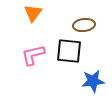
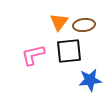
orange triangle: moved 26 px right, 9 px down
black square: rotated 12 degrees counterclockwise
blue star: moved 3 px left, 1 px up
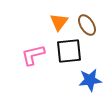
brown ellipse: moved 3 px right; rotated 65 degrees clockwise
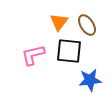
black square: rotated 12 degrees clockwise
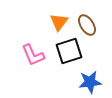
black square: rotated 24 degrees counterclockwise
pink L-shape: rotated 100 degrees counterclockwise
blue star: moved 2 px down
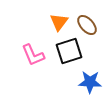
brown ellipse: rotated 10 degrees counterclockwise
blue star: rotated 10 degrees clockwise
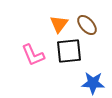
orange triangle: moved 2 px down
black square: rotated 12 degrees clockwise
blue star: moved 3 px right, 1 px down
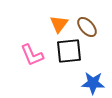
brown ellipse: moved 2 px down
pink L-shape: moved 1 px left
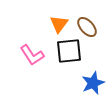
pink L-shape: rotated 10 degrees counterclockwise
blue star: rotated 25 degrees counterclockwise
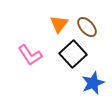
black square: moved 4 px right, 3 px down; rotated 36 degrees counterclockwise
pink L-shape: moved 2 px left
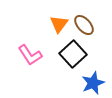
brown ellipse: moved 3 px left, 2 px up
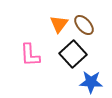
pink L-shape: rotated 30 degrees clockwise
blue star: moved 2 px left, 1 px up; rotated 25 degrees clockwise
